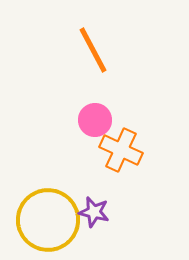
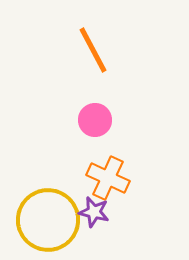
orange cross: moved 13 px left, 28 px down
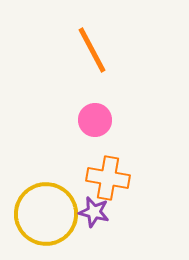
orange line: moved 1 px left
orange cross: rotated 15 degrees counterclockwise
yellow circle: moved 2 px left, 6 px up
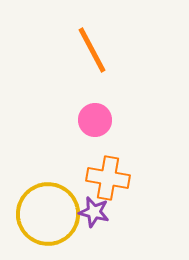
yellow circle: moved 2 px right
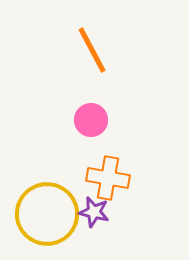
pink circle: moved 4 px left
yellow circle: moved 1 px left
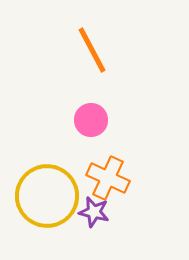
orange cross: rotated 15 degrees clockwise
yellow circle: moved 18 px up
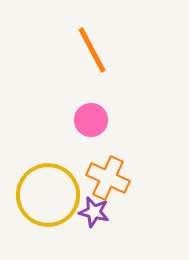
yellow circle: moved 1 px right, 1 px up
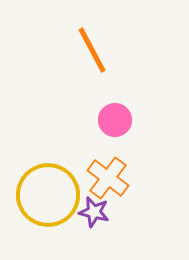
pink circle: moved 24 px right
orange cross: rotated 12 degrees clockwise
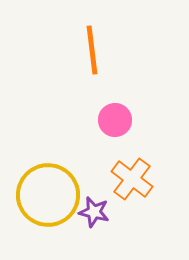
orange line: rotated 21 degrees clockwise
orange cross: moved 24 px right, 1 px down
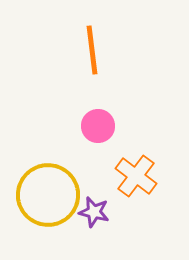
pink circle: moved 17 px left, 6 px down
orange cross: moved 4 px right, 3 px up
